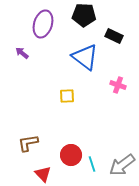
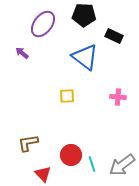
purple ellipse: rotated 20 degrees clockwise
pink cross: moved 12 px down; rotated 14 degrees counterclockwise
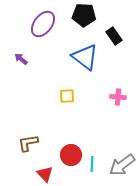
black rectangle: rotated 30 degrees clockwise
purple arrow: moved 1 px left, 6 px down
cyan line: rotated 21 degrees clockwise
red triangle: moved 2 px right
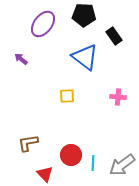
cyan line: moved 1 px right, 1 px up
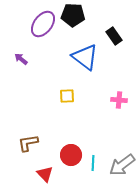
black pentagon: moved 11 px left
pink cross: moved 1 px right, 3 px down
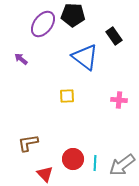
red circle: moved 2 px right, 4 px down
cyan line: moved 2 px right
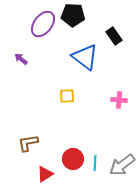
red triangle: rotated 42 degrees clockwise
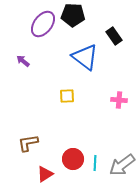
purple arrow: moved 2 px right, 2 px down
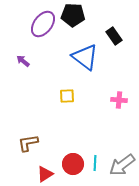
red circle: moved 5 px down
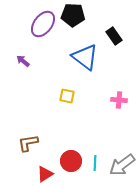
yellow square: rotated 14 degrees clockwise
red circle: moved 2 px left, 3 px up
